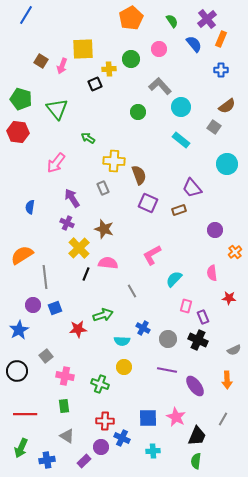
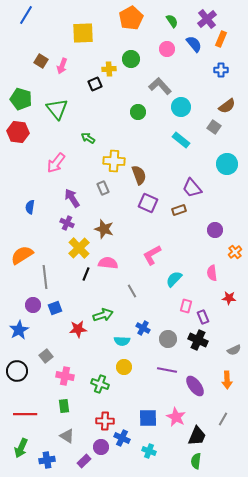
yellow square at (83, 49): moved 16 px up
pink circle at (159, 49): moved 8 px right
cyan cross at (153, 451): moved 4 px left; rotated 24 degrees clockwise
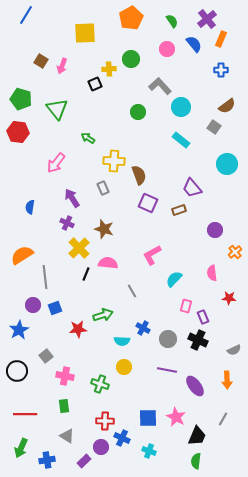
yellow square at (83, 33): moved 2 px right
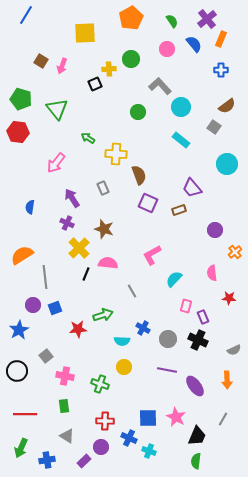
yellow cross at (114, 161): moved 2 px right, 7 px up
blue cross at (122, 438): moved 7 px right
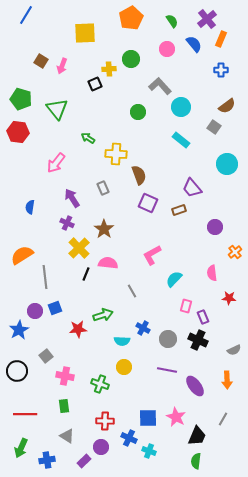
brown star at (104, 229): rotated 18 degrees clockwise
purple circle at (215, 230): moved 3 px up
purple circle at (33, 305): moved 2 px right, 6 px down
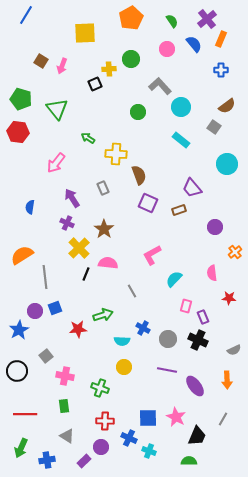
green cross at (100, 384): moved 4 px down
green semicircle at (196, 461): moved 7 px left; rotated 84 degrees clockwise
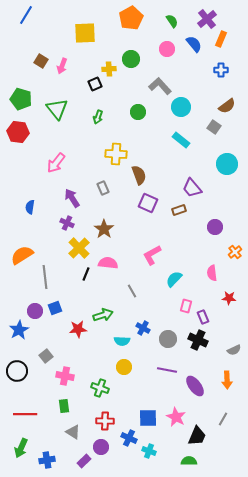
green arrow at (88, 138): moved 10 px right, 21 px up; rotated 104 degrees counterclockwise
gray triangle at (67, 436): moved 6 px right, 4 px up
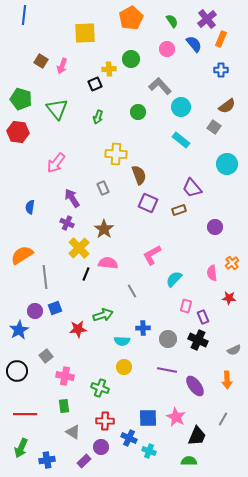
blue line at (26, 15): moved 2 px left; rotated 24 degrees counterclockwise
orange cross at (235, 252): moved 3 px left, 11 px down
blue cross at (143, 328): rotated 32 degrees counterclockwise
